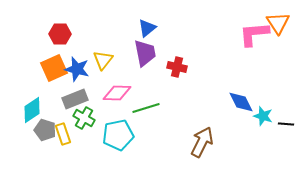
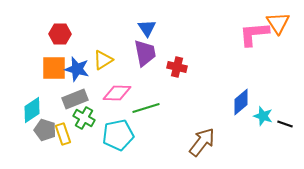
blue triangle: rotated 24 degrees counterclockwise
yellow triangle: rotated 20 degrees clockwise
orange square: rotated 24 degrees clockwise
blue diamond: rotated 76 degrees clockwise
black line: moved 1 px left; rotated 14 degrees clockwise
brown arrow: rotated 12 degrees clockwise
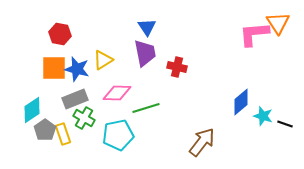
blue triangle: moved 1 px up
red hexagon: rotated 10 degrees clockwise
gray pentagon: rotated 20 degrees clockwise
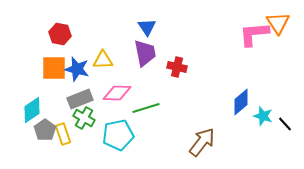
yellow triangle: rotated 30 degrees clockwise
gray rectangle: moved 5 px right
black line: rotated 28 degrees clockwise
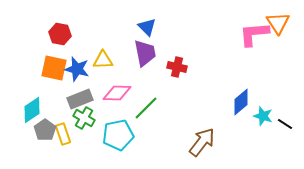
blue triangle: rotated 12 degrees counterclockwise
orange square: rotated 12 degrees clockwise
green line: rotated 28 degrees counterclockwise
black line: rotated 14 degrees counterclockwise
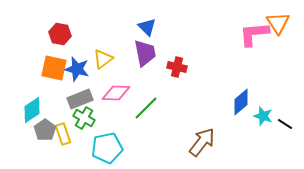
yellow triangle: moved 1 px up; rotated 35 degrees counterclockwise
pink diamond: moved 1 px left
cyan pentagon: moved 11 px left, 13 px down
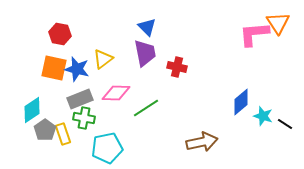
green line: rotated 12 degrees clockwise
green cross: rotated 20 degrees counterclockwise
brown arrow: rotated 40 degrees clockwise
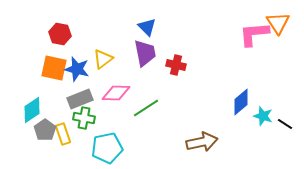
red cross: moved 1 px left, 2 px up
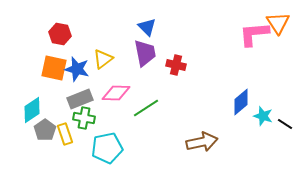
yellow rectangle: moved 2 px right
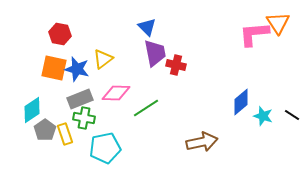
purple trapezoid: moved 10 px right
black line: moved 7 px right, 9 px up
cyan pentagon: moved 2 px left
